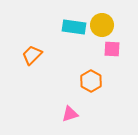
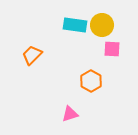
cyan rectangle: moved 1 px right, 2 px up
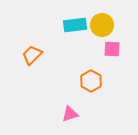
cyan rectangle: rotated 15 degrees counterclockwise
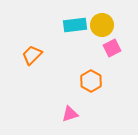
pink square: moved 1 px up; rotated 30 degrees counterclockwise
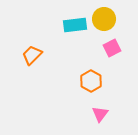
yellow circle: moved 2 px right, 6 px up
pink triangle: moved 30 px right; rotated 36 degrees counterclockwise
